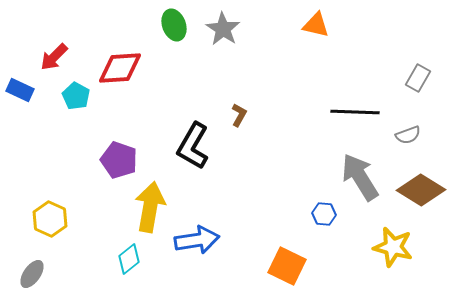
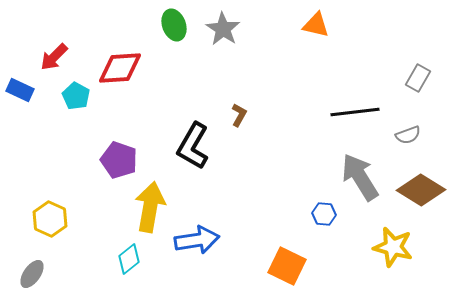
black line: rotated 9 degrees counterclockwise
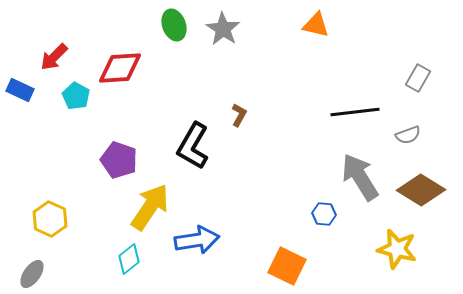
yellow arrow: rotated 24 degrees clockwise
yellow star: moved 4 px right, 2 px down
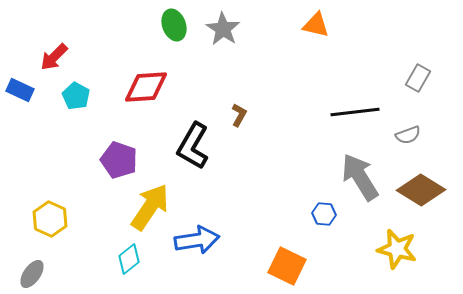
red diamond: moved 26 px right, 19 px down
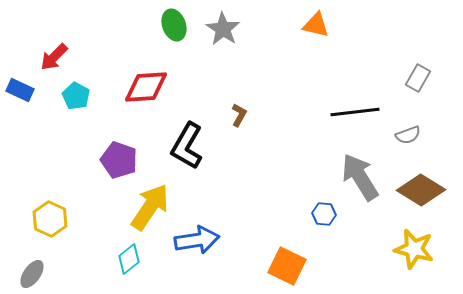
black L-shape: moved 6 px left
yellow star: moved 17 px right
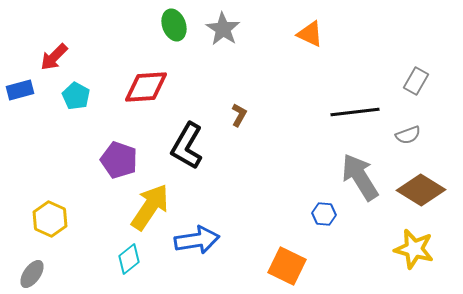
orange triangle: moved 6 px left, 9 px down; rotated 12 degrees clockwise
gray rectangle: moved 2 px left, 3 px down
blue rectangle: rotated 40 degrees counterclockwise
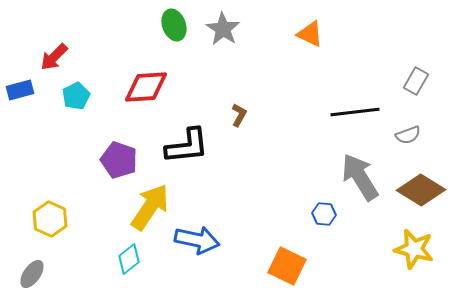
cyan pentagon: rotated 16 degrees clockwise
black L-shape: rotated 126 degrees counterclockwise
blue arrow: rotated 21 degrees clockwise
